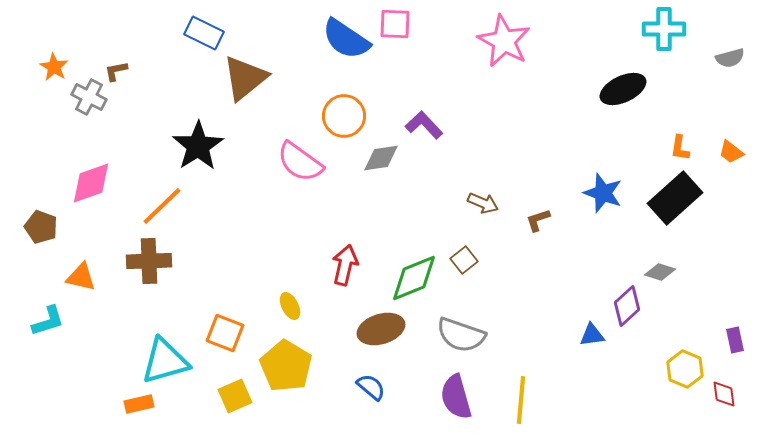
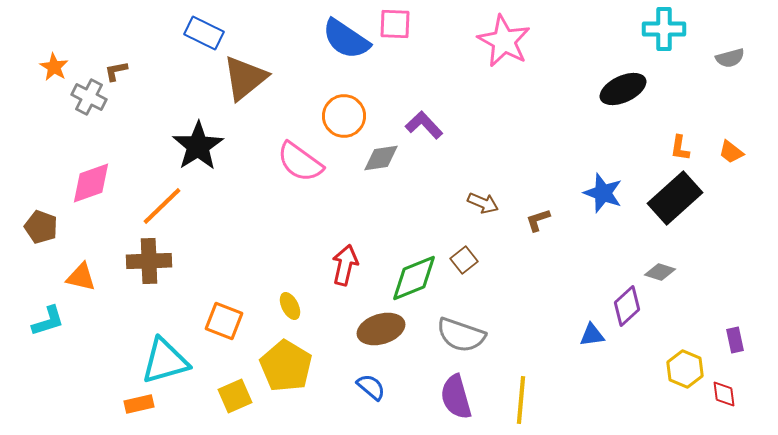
orange square at (225, 333): moved 1 px left, 12 px up
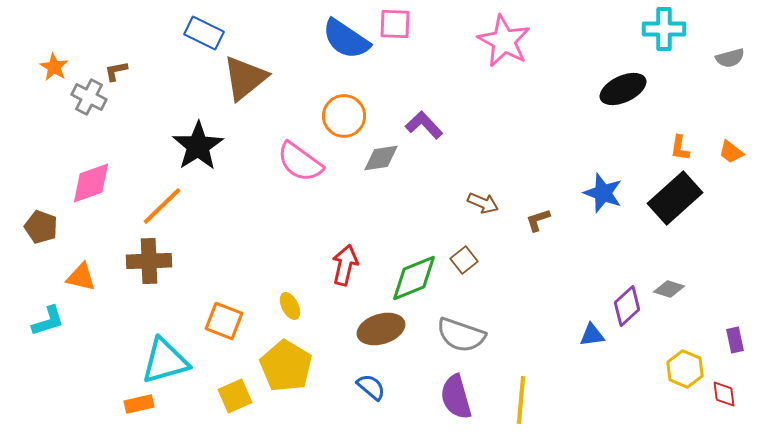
gray diamond at (660, 272): moved 9 px right, 17 px down
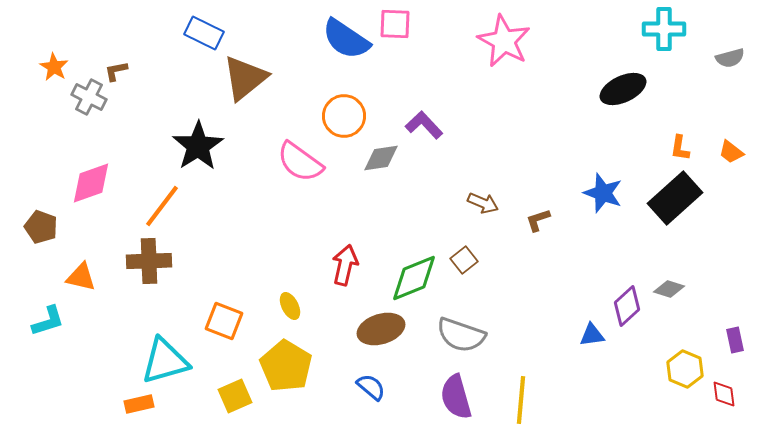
orange line at (162, 206): rotated 9 degrees counterclockwise
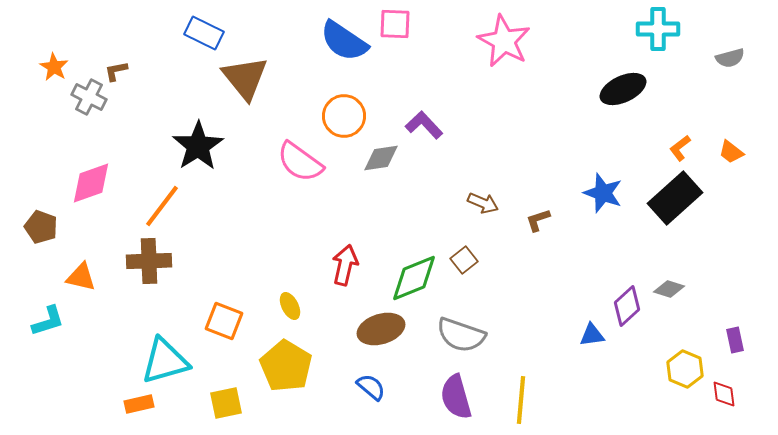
cyan cross at (664, 29): moved 6 px left
blue semicircle at (346, 39): moved 2 px left, 2 px down
brown triangle at (245, 78): rotated 30 degrees counterclockwise
orange L-shape at (680, 148): rotated 44 degrees clockwise
yellow square at (235, 396): moved 9 px left, 7 px down; rotated 12 degrees clockwise
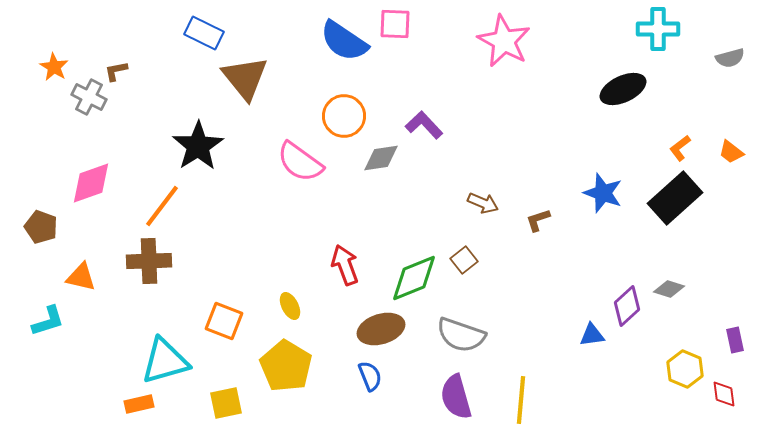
red arrow at (345, 265): rotated 33 degrees counterclockwise
blue semicircle at (371, 387): moved 1 px left, 11 px up; rotated 28 degrees clockwise
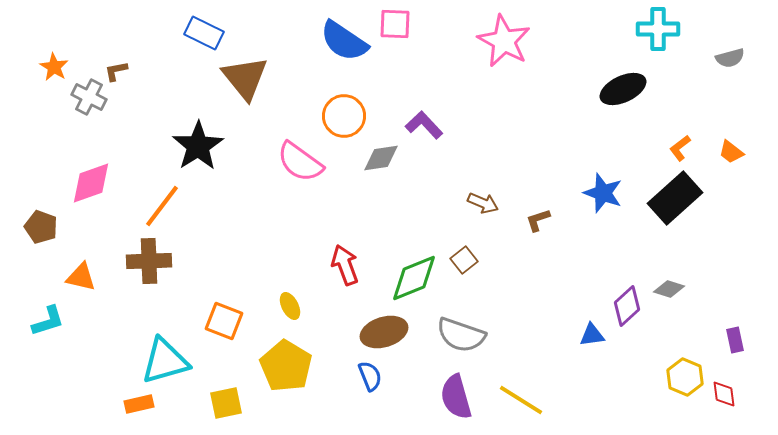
brown ellipse at (381, 329): moved 3 px right, 3 px down
yellow hexagon at (685, 369): moved 8 px down
yellow line at (521, 400): rotated 63 degrees counterclockwise
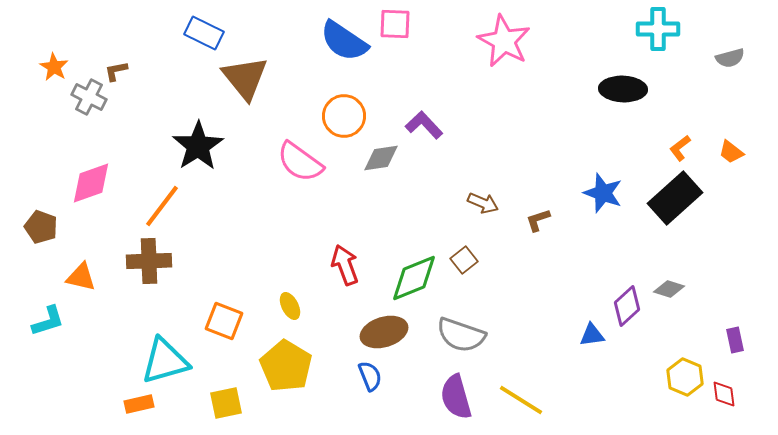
black ellipse at (623, 89): rotated 27 degrees clockwise
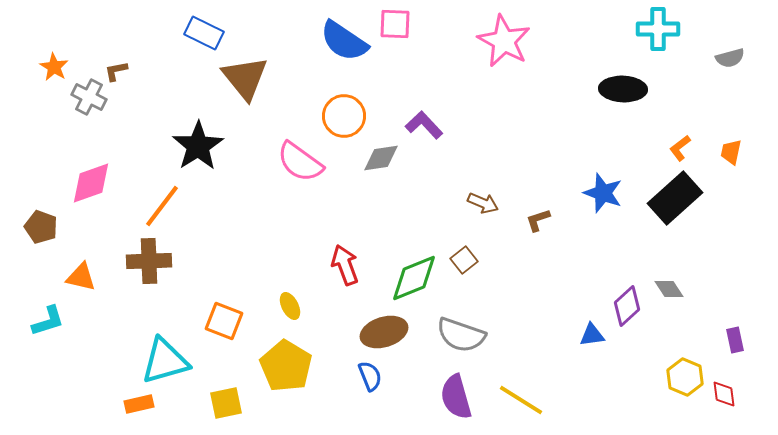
orange trapezoid at (731, 152): rotated 64 degrees clockwise
gray diamond at (669, 289): rotated 40 degrees clockwise
